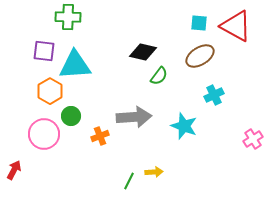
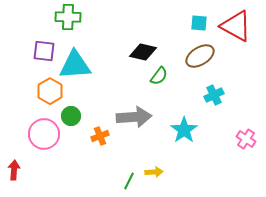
cyan star: moved 4 px down; rotated 16 degrees clockwise
pink cross: moved 7 px left; rotated 24 degrees counterclockwise
red arrow: rotated 24 degrees counterclockwise
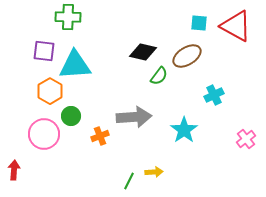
brown ellipse: moved 13 px left
pink cross: rotated 18 degrees clockwise
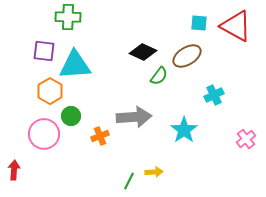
black diamond: rotated 12 degrees clockwise
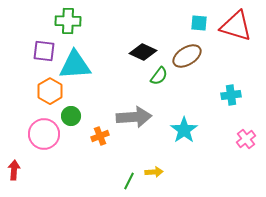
green cross: moved 4 px down
red triangle: rotated 12 degrees counterclockwise
cyan cross: moved 17 px right; rotated 18 degrees clockwise
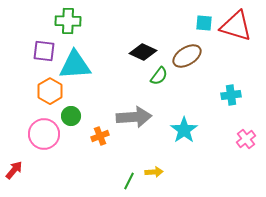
cyan square: moved 5 px right
red arrow: rotated 36 degrees clockwise
